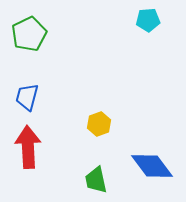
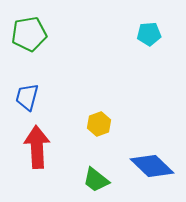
cyan pentagon: moved 1 px right, 14 px down
green pentagon: rotated 16 degrees clockwise
red arrow: moved 9 px right
blue diamond: rotated 9 degrees counterclockwise
green trapezoid: rotated 40 degrees counterclockwise
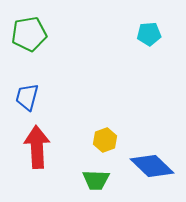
yellow hexagon: moved 6 px right, 16 px down
green trapezoid: rotated 36 degrees counterclockwise
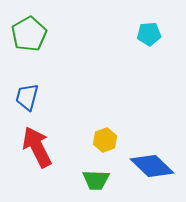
green pentagon: rotated 20 degrees counterclockwise
red arrow: rotated 24 degrees counterclockwise
